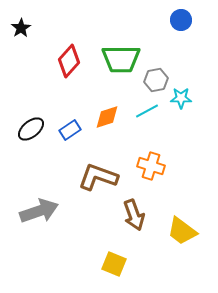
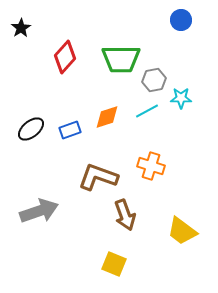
red diamond: moved 4 px left, 4 px up
gray hexagon: moved 2 px left
blue rectangle: rotated 15 degrees clockwise
brown arrow: moved 9 px left
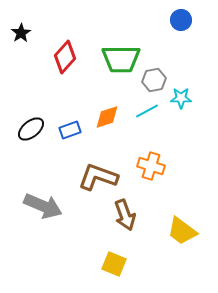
black star: moved 5 px down
gray arrow: moved 4 px right, 5 px up; rotated 42 degrees clockwise
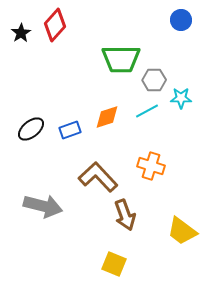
red diamond: moved 10 px left, 32 px up
gray hexagon: rotated 10 degrees clockwise
brown L-shape: rotated 27 degrees clockwise
gray arrow: rotated 9 degrees counterclockwise
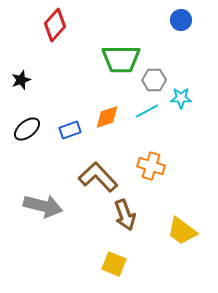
black star: moved 47 px down; rotated 12 degrees clockwise
black ellipse: moved 4 px left
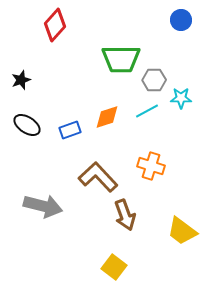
black ellipse: moved 4 px up; rotated 72 degrees clockwise
yellow square: moved 3 px down; rotated 15 degrees clockwise
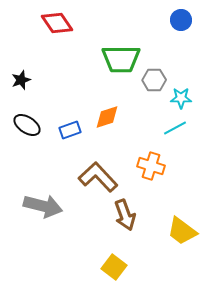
red diamond: moved 2 px right, 2 px up; rotated 76 degrees counterclockwise
cyan line: moved 28 px right, 17 px down
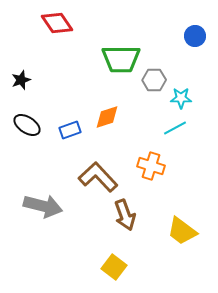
blue circle: moved 14 px right, 16 px down
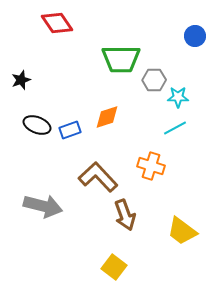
cyan star: moved 3 px left, 1 px up
black ellipse: moved 10 px right; rotated 12 degrees counterclockwise
